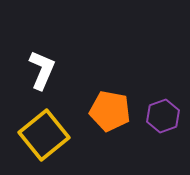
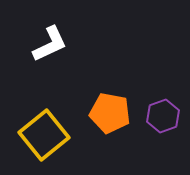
white L-shape: moved 8 px right, 26 px up; rotated 42 degrees clockwise
orange pentagon: moved 2 px down
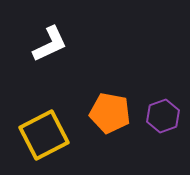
yellow square: rotated 12 degrees clockwise
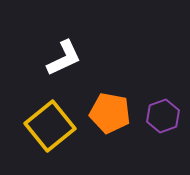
white L-shape: moved 14 px right, 14 px down
yellow square: moved 6 px right, 9 px up; rotated 12 degrees counterclockwise
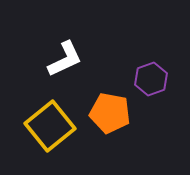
white L-shape: moved 1 px right, 1 px down
purple hexagon: moved 12 px left, 37 px up
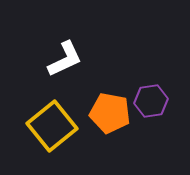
purple hexagon: moved 22 px down; rotated 12 degrees clockwise
yellow square: moved 2 px right
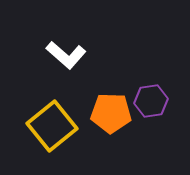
white L-shape: moved 1 px right, 4 px up; rotated 66 degrees clockwise
orange pentagon: moved 1 px right; rotated 9 degrees counterclockwise
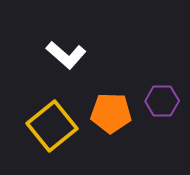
purple hexagon: moved 11 px right; rotated 8 degrees clockwise
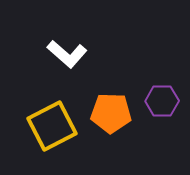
white L-shape: moved 1 px right, 1 px up
yellow square: rotated 12 degrees clockwise
